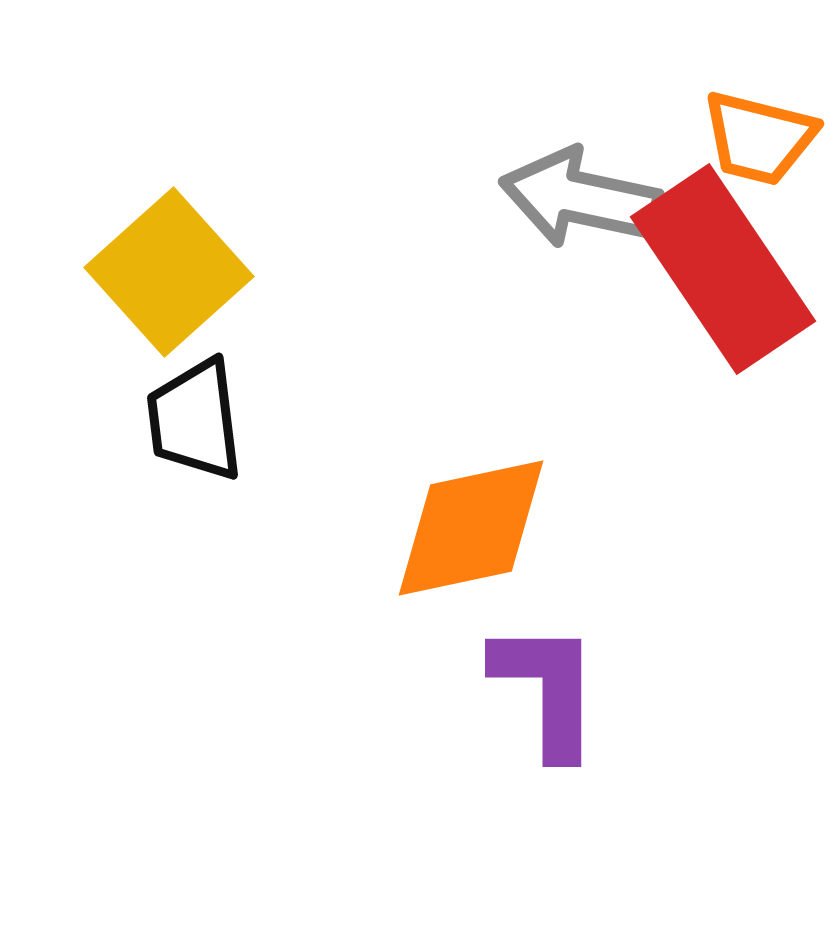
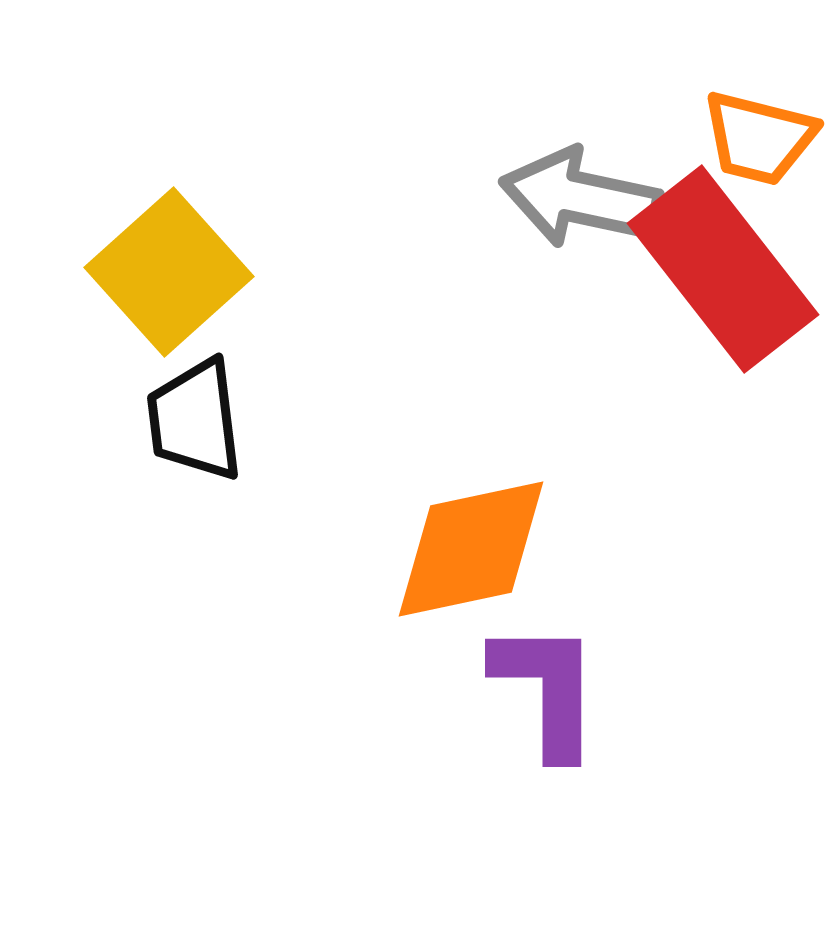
red rectangle: rotated 4 degrees counterclockwise
orange diamond: moved 21 px down
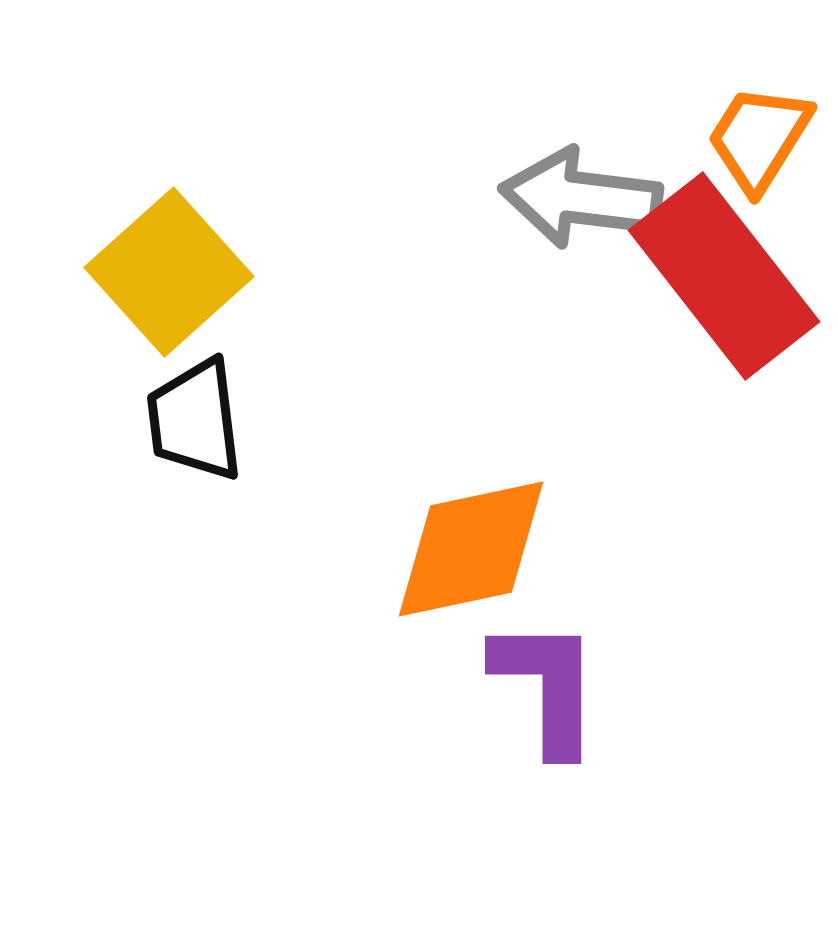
orange trapezoid: rotated 108 degrees clockwise
gray arrow: rotated 5 degrees counterclockwise
red rectangle: moved 1 px right, 7 px down
purple L-shape: moved 3 px up
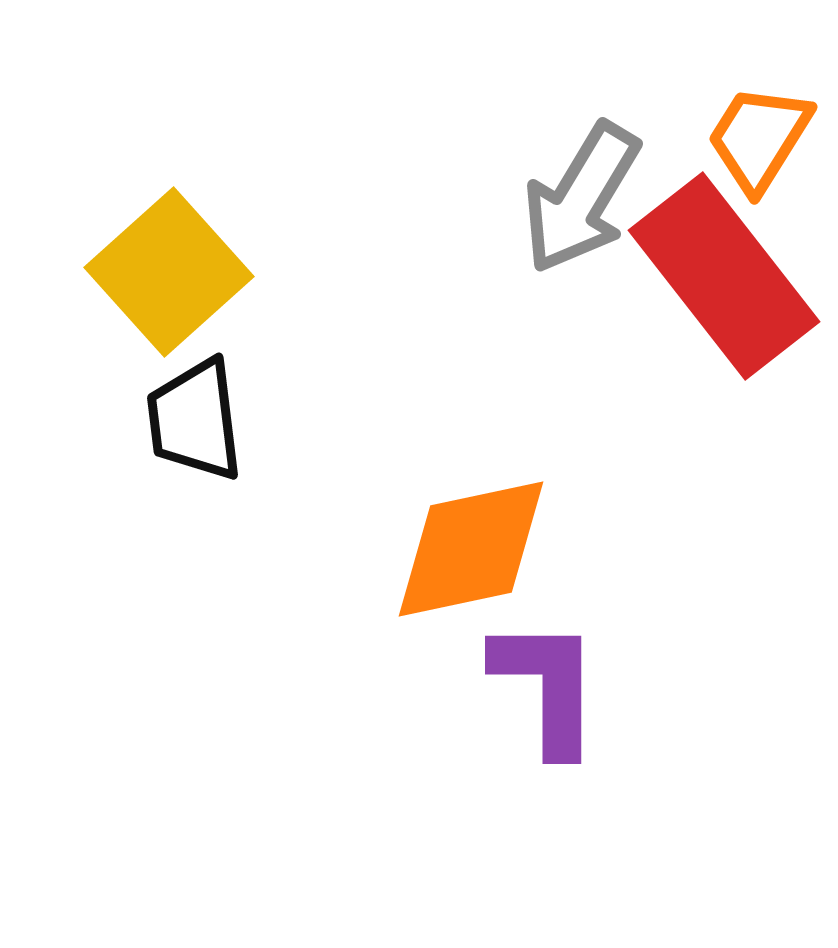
gray arrow: rotated 66 degrees counterclockwise
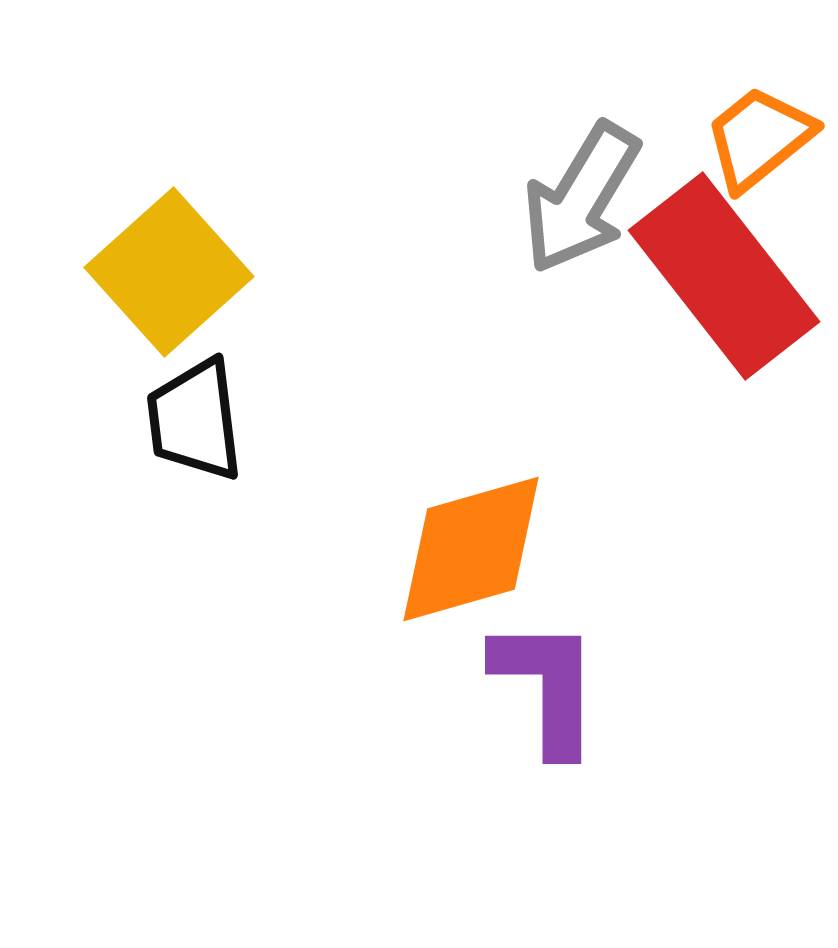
orange trapezoid: rotated 19 degrees clockwise
orange diamond: rotated 4 degrees counterclockwise
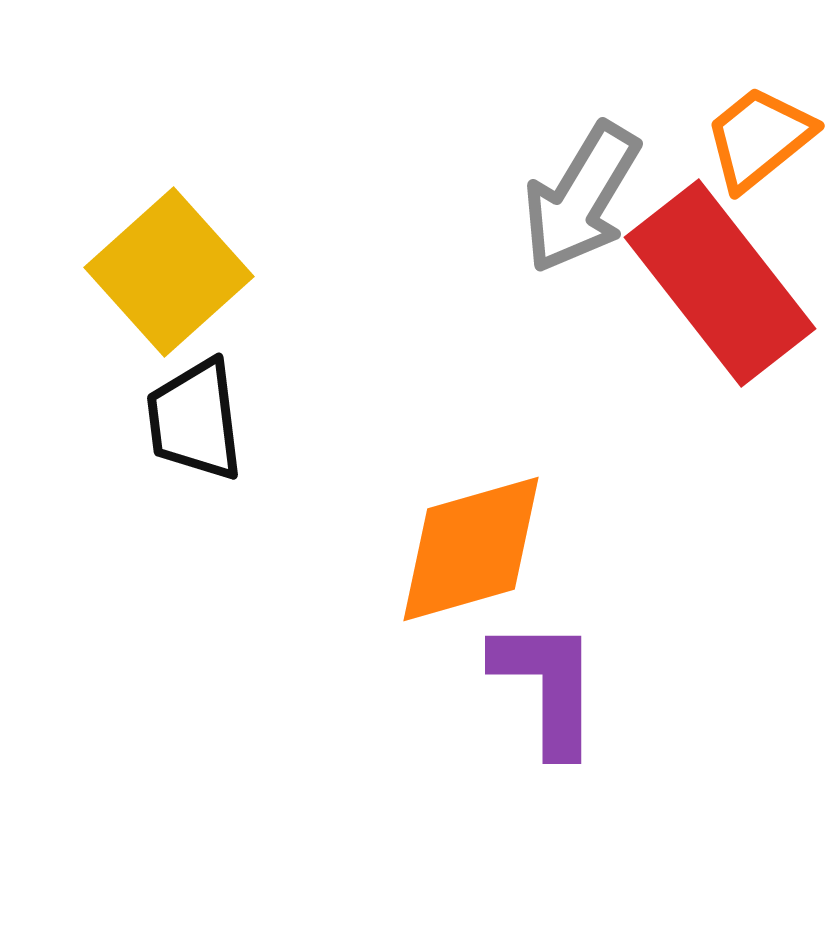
red rectangle: moved 4 px left, 7 px down
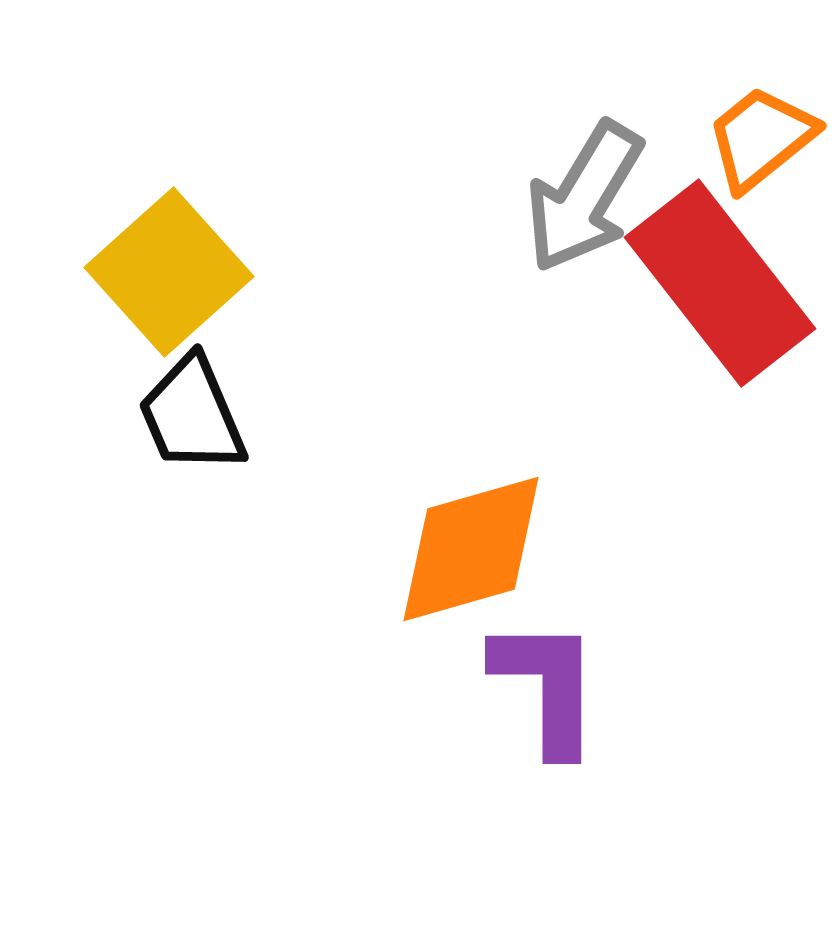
orange trapezoid: moved 2 px right
gray arrow: moved 3 px right, 1 px up
black trapezoid: moved 3 px left, 5 px up; rotated 16 degrees counterclockwise
